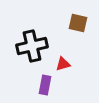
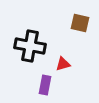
brown square: moved 2 px right
black cross: moved 2 px left; rotated 24 degrees clockwise
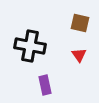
red triangle: moved 16 px right, 9 px up; rotated 49 degrees counterclockwise
purple rectangle: rotated 24 degrees counterclockwise
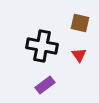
black cross: moved 12 px right
purple rectangle: rotated 66 degrees clockwise
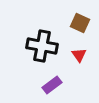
brown square: rotated 12 degrees clockwise
purple rectangle: moved 7 px right
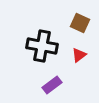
red triangle: rotated 28 degrees clockwise
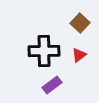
brown square: rotated 18 degrees clockwise
black cross: moved 2 px right, 5 px down; rotated 12 degrees counterclockwise
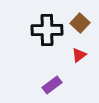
black cross: moved 3 px right, 21 px up
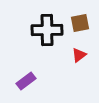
brown square: rotated 36 degrees clockwise
purple rectangle: moved 26 px left, 4 px up
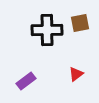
red triangle: moved 3 px left, 19 px down
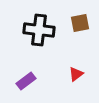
black cross: moved 8 px left; rotated 8 degrees clockwise
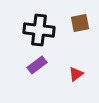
purple rectangle: moved 11 px right, 16 px up
